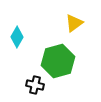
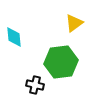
cyan diamond: moved 3 px left; rotated 35 degrees counterclockwise
green hexagon: moved 3 px right, 1 px down; rotated 8 degrees clockwise
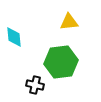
yellow triangle: moved 5 px left, 1 px up; rotated 30 degrees clockwise
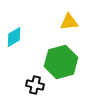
cyan diamond: rotated 65 degrees clockwise
green hexagon: rotated 8 degrees counterclockwise
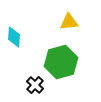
cyan diamond: rotated 55 degrees counterclockwise
black cross: rotated 30 degrees clockwise
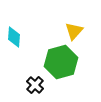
yellow triangle: moved 5 px right, 9 px down; rotated 42 degrees counterclockwise
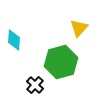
yellow triangle: moved 5 px right, 3 px up
cyan diamond: moved 3 px down
